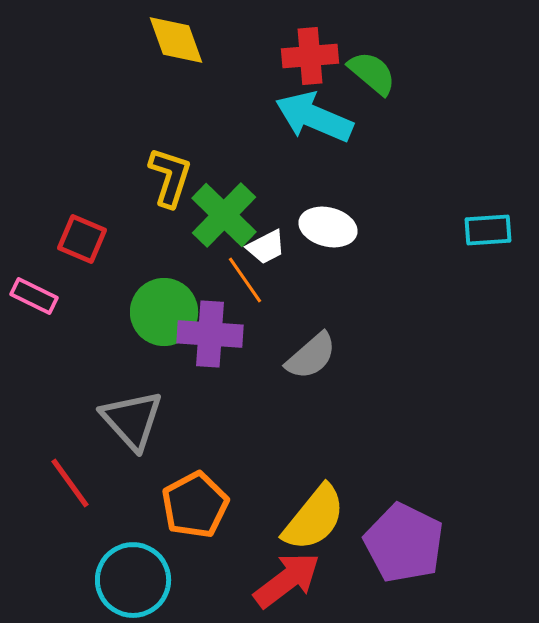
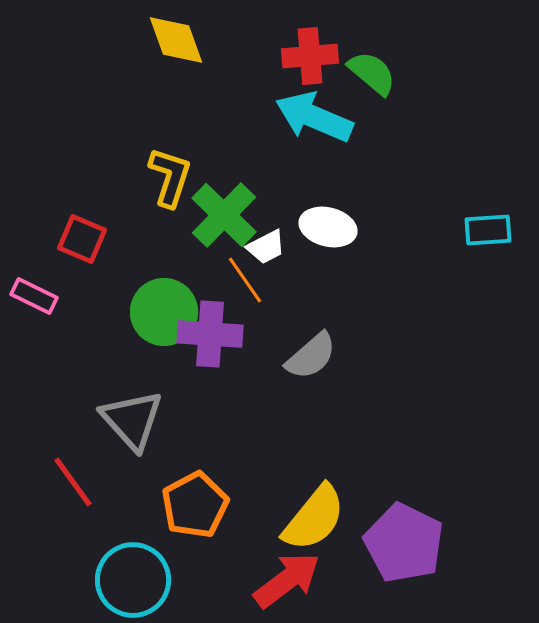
red line: moved 3 px right, 1 px up
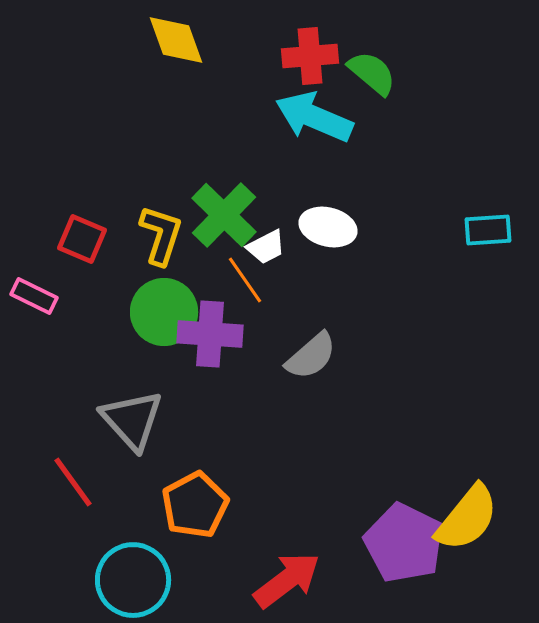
yellow L-shape: moved 9 px left, 58 px down
yellow semicircle: moved 153 px right
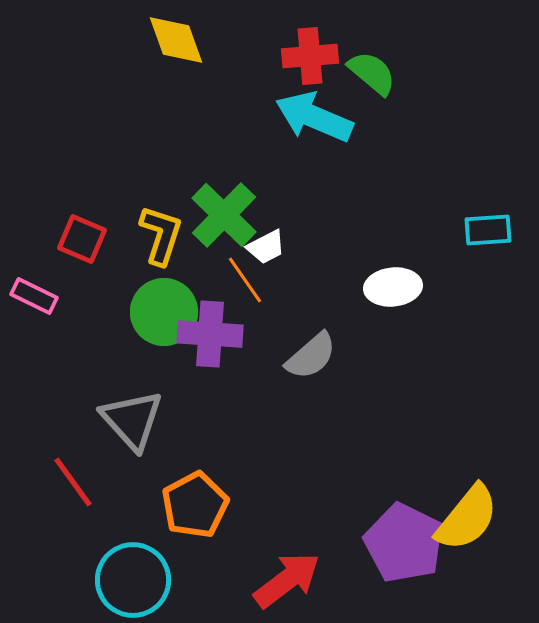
white ellipse: moved 65 px right, 60 px down; rotated 20 degrees counterclockwise
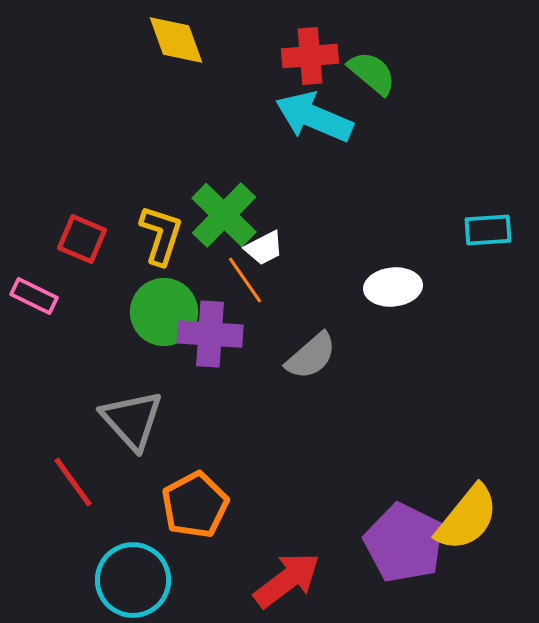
white trapezoid: moved 2 px left, 1 px down
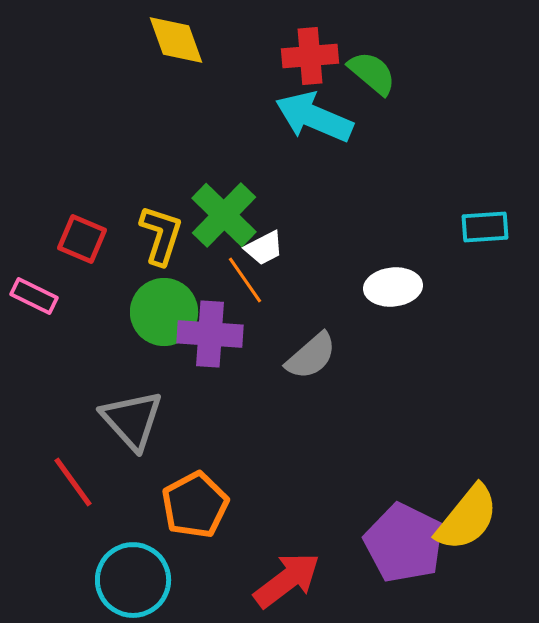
cyan rectangle: moved 3 px left, 3 px up
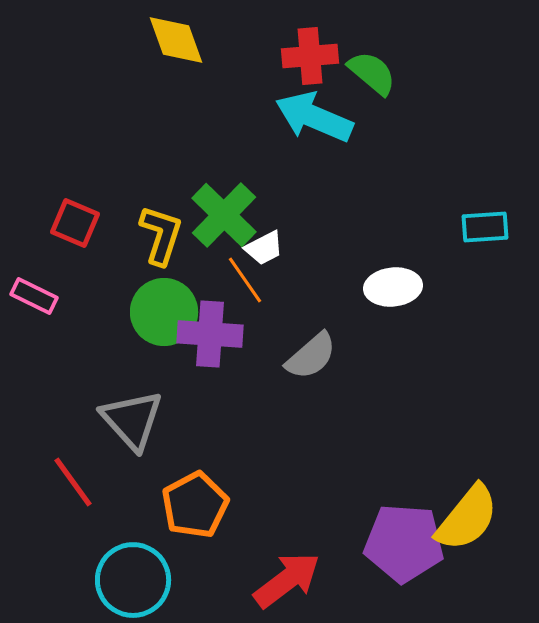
red square: moved 7 px left, 16 px up
purple pentagon: rotated 22 degrees counterclockwise
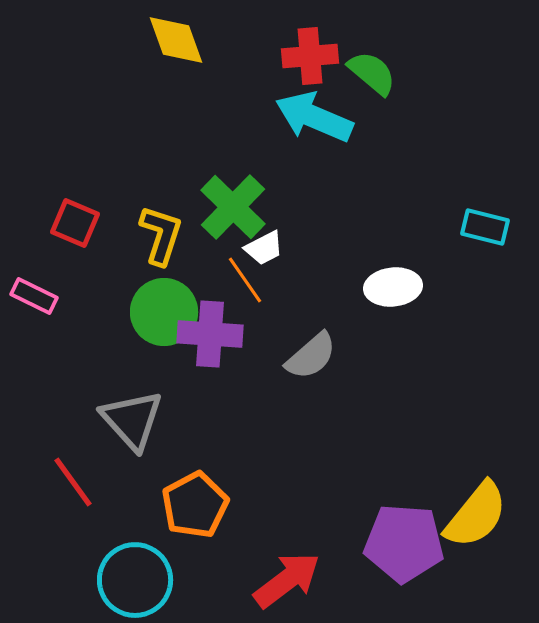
green cross: moved 9 px right, 8 px up
cyan rectangle: rotated 18 degrees clockwise
yellow semicircle: moved 9 px right, 3 px up
cyan circle: moved 2 px right
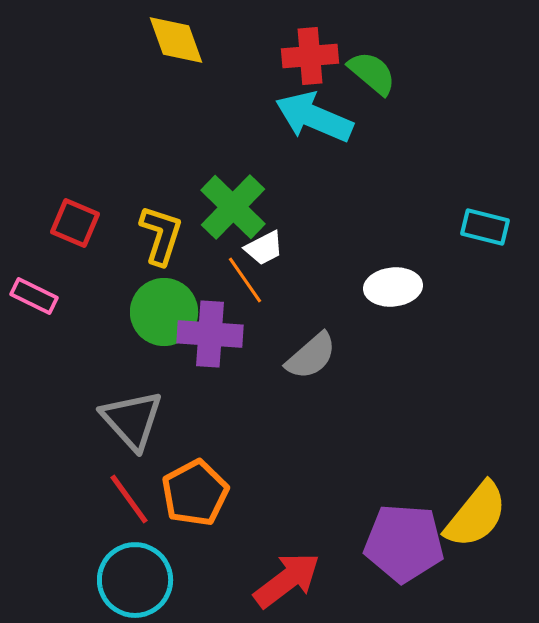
red line: moved 56 px right, 17 px down
orange pentagon: moved 12 px up
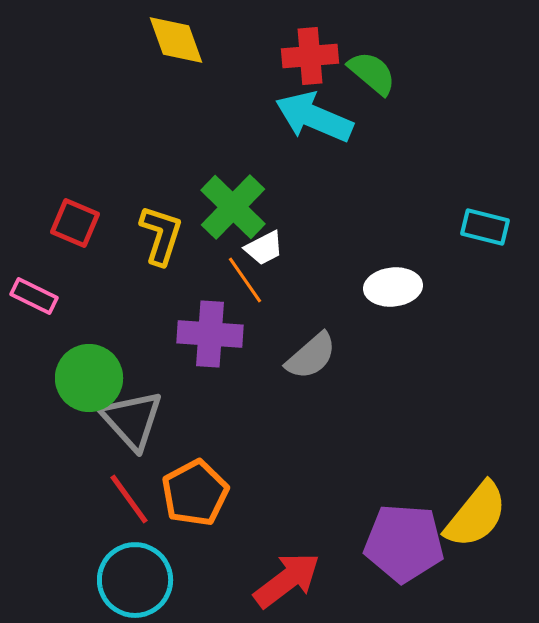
green circle: moved 75 px left, 66 px down
